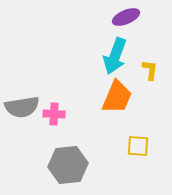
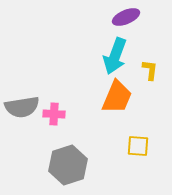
gray hexagon: rotated 12 degrees counterclockwise
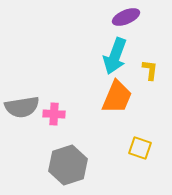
yellow square: moved 2 px right, 2 px down; rotated 15 degrees clockwise
